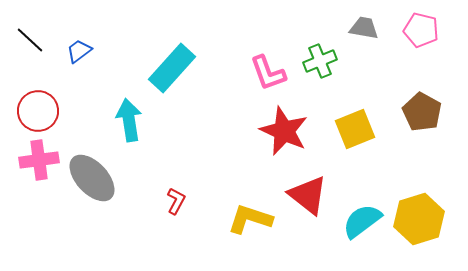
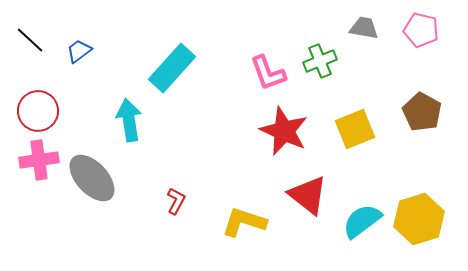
yellow L-shape: moved 6 px left, 3 px down
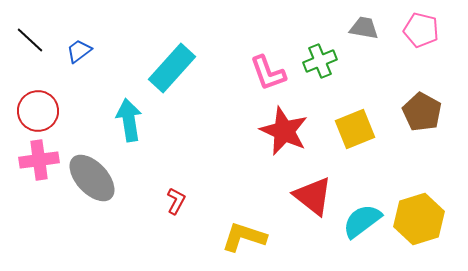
red triangle: moved 5 px right, 1 px down
yellow L-shape: moved 15 px down
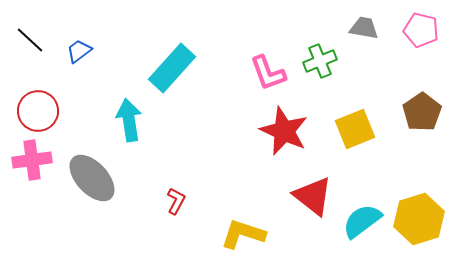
brown pentagon: rotated 9 degrees clockwise
pink cross: moved 7 px left
yellow L-shape: moved 1 px left, 3 px up
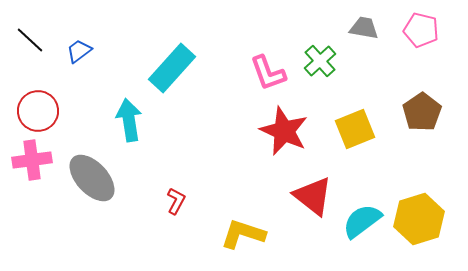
green cross: rotated 20 degrees counterclockwise
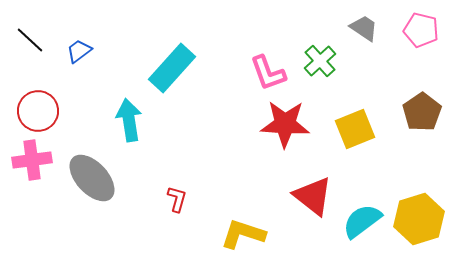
gray trapezoid: rotated 24 degrees clockwise
red star: moved 1 px right, 7 px up; rotated 21 degrees counterclockwise
red L-shape: moved 1 px right, 2 px up; rotated 12 degrees counterclockwise
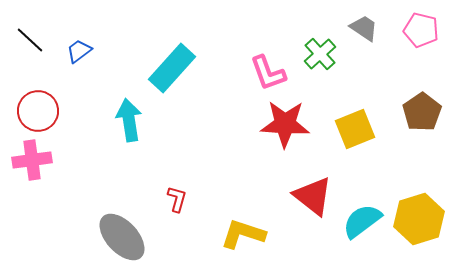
green cross: moved 7 px up
gray ellipse: moved 30 px right, 59 px down
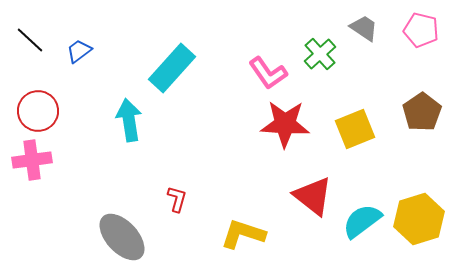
pink L-shape: rotated 15 degrees counterclockwise
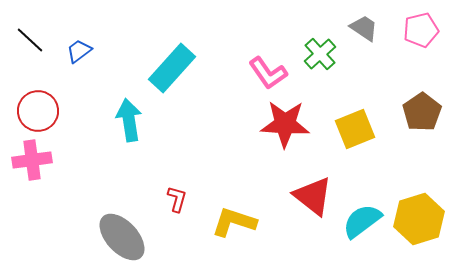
pink pentagon: rotated 28 degrees counterclockwise
yellow L-shape: moved 9 px left, 12 px up
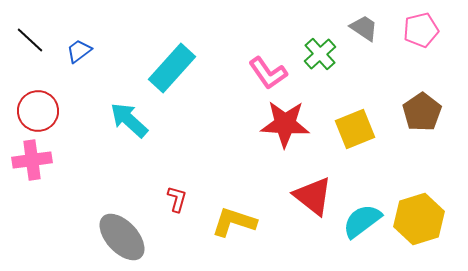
cyan arrow: rotated 39 degrees counterclockwise
